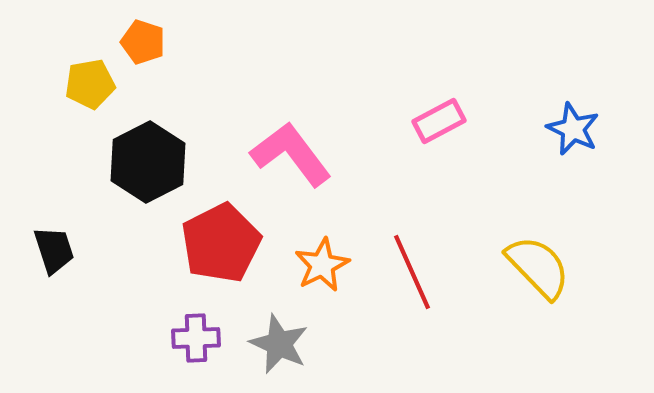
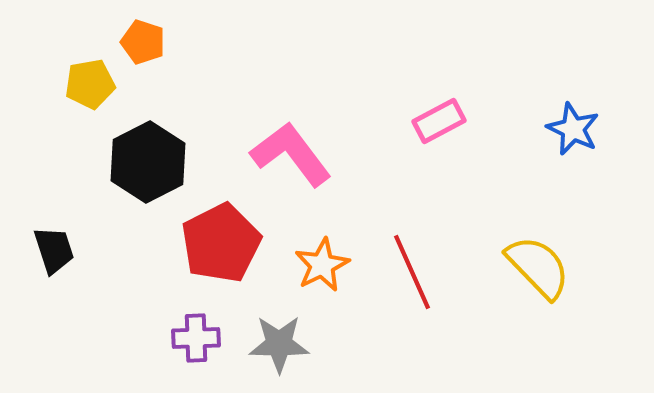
gray star: rotated 24 degrees counterclockwise
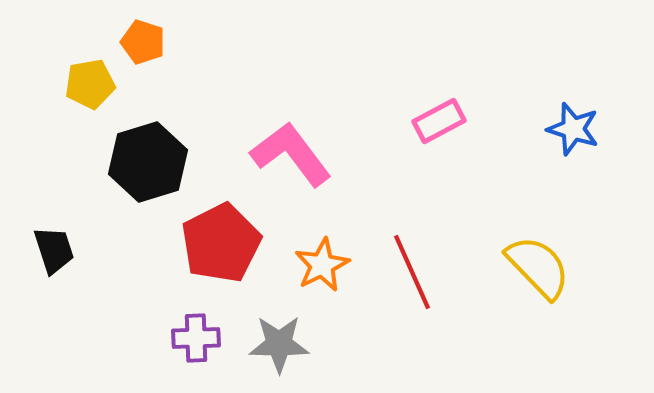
blue star: rotated 8 degrees counterclockwise
black hexagon: rotated 10 degrees clockwise
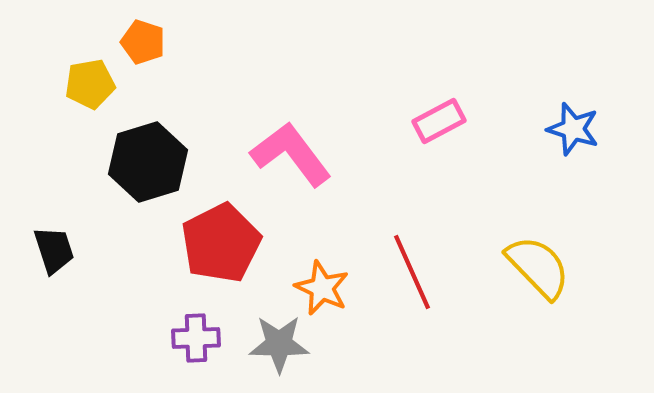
orange star: moved 23 px down; rotated 20 degrees counterclockwise
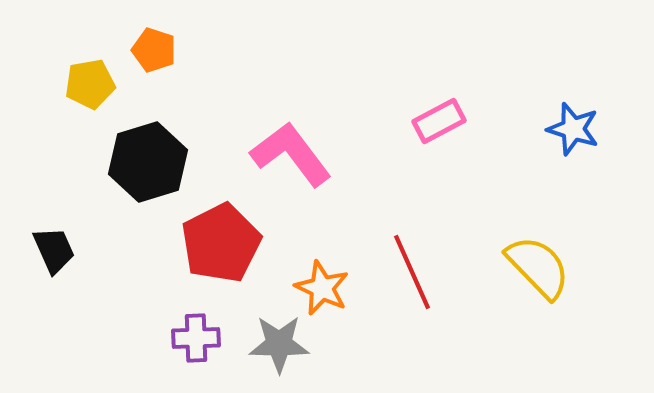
orange pentagon: moved 11 px right, 8 px down
black trapezoid: rotated 6 degrees counterclockwise
